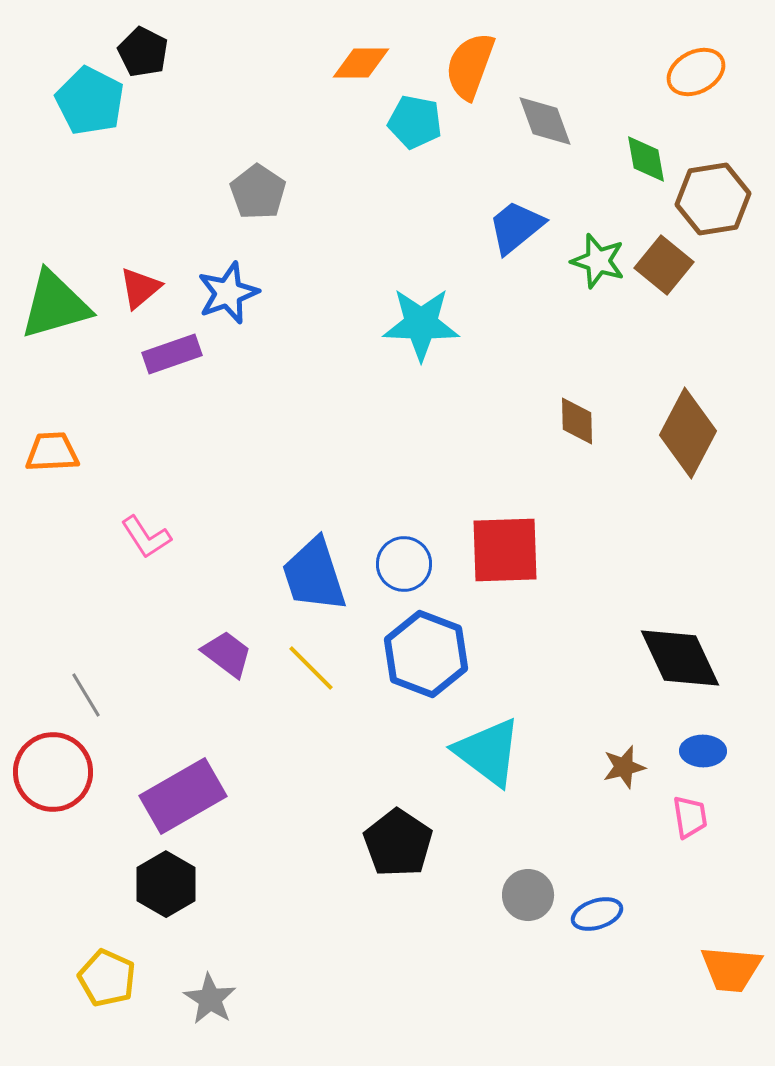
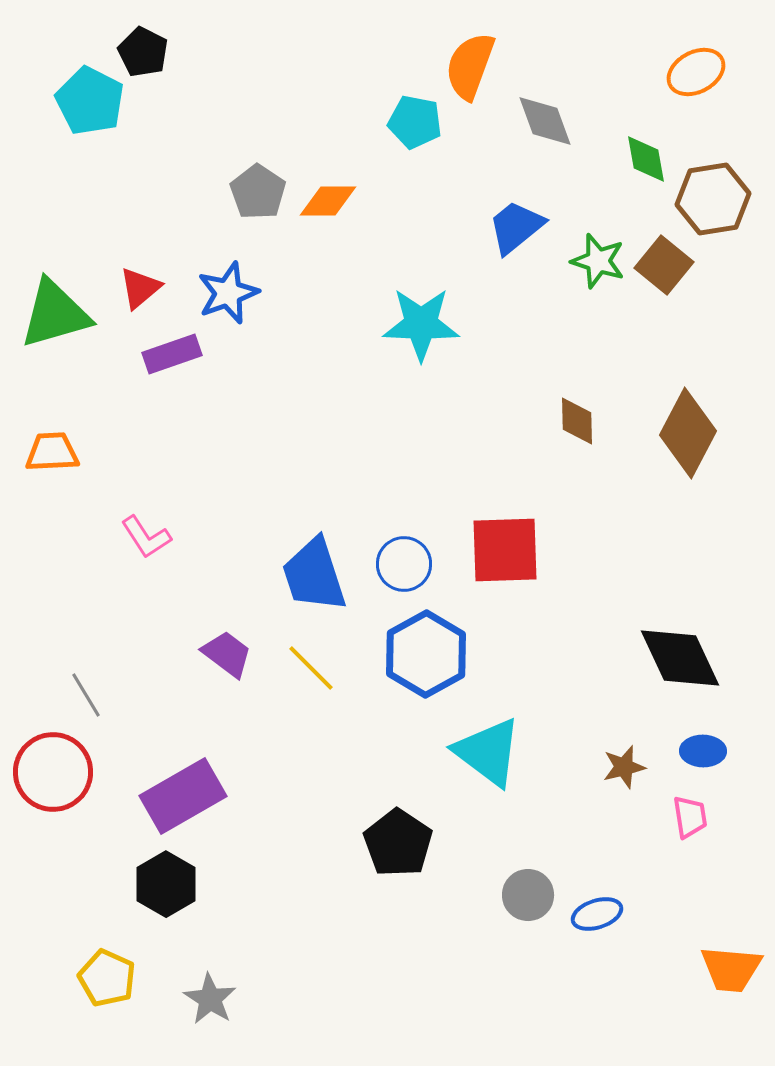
orange diamond at (361, 63): moved 33 px left, 138 px down
green triangle at (55, 305): moved 9 px down
blue hexagon at (426, 654): rotated 10 degrees clockwise
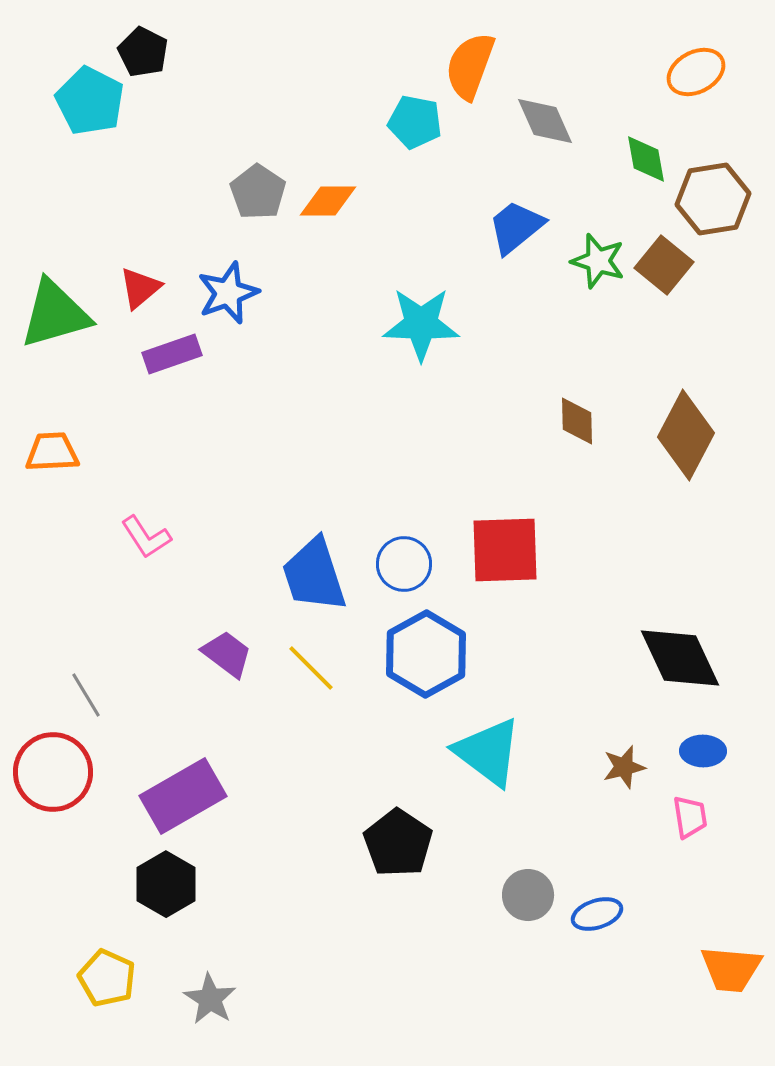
gray diamond at (545, 121): rotated 4 degrees counterclockwise
brown diamond at (688, 433): moved 2 px left, 2 px down
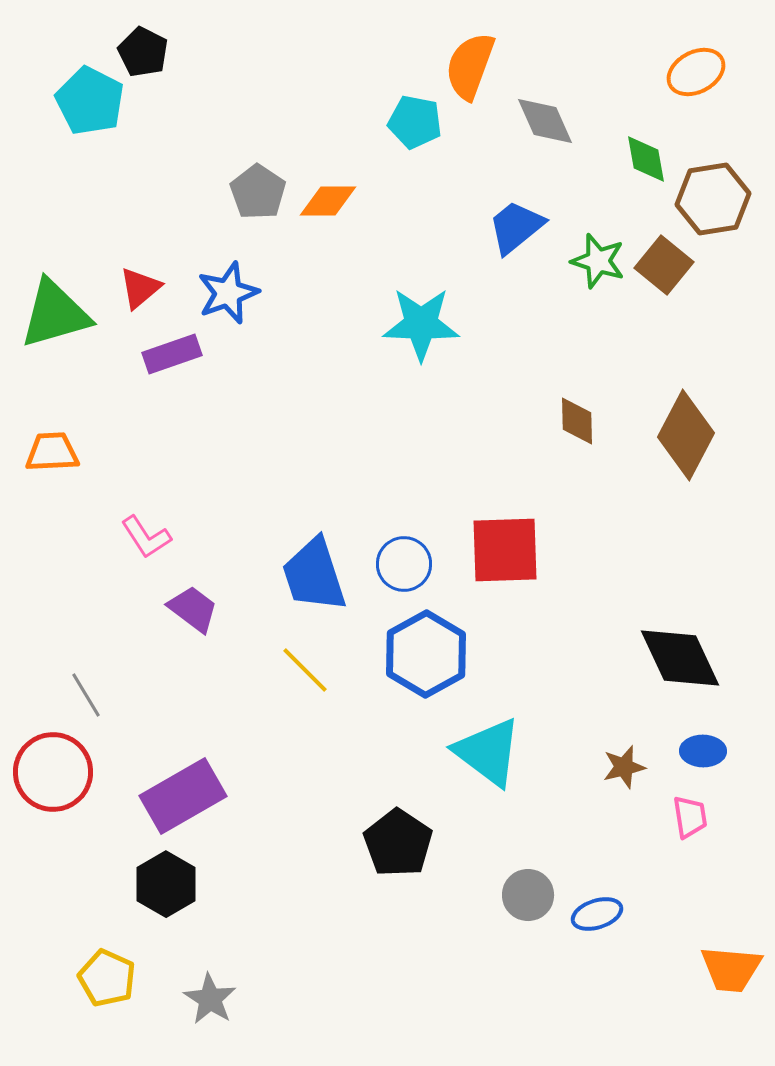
purple trapezoid at (227, 654): moved 34 px left, 45 px up
yellow line at (311, 668): moved 6 px left, 2 px down
